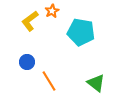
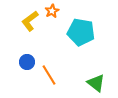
orange line: moved 6 px up
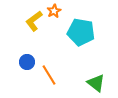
orange star: moved 2 px right
yellow L-shape: moved 4 px right
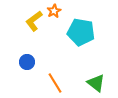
orange line: moved 6 px right, 8 px down
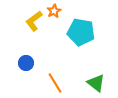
blue circle: moved 1 px left, 1 px down
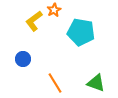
orange star: moved 1 px up
blue circle: moved 3 px left, 4 px up
green triangle: rotated 18 degrees counterclockwise
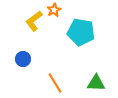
green triangle: rotated 18 degrees counterclockwise
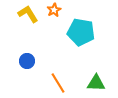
yellow L-shape: moved 6 px left, 7 px up; rotated 95 degrees clockwise
blue circle: moved 4 px right, 2 px down
orange line: moved 3 px right
